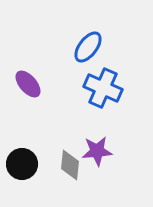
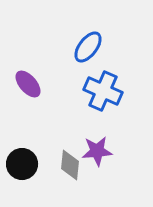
blue cross: moved 3 px down
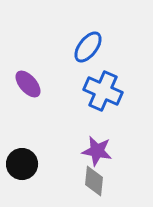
purple star: rotated 16 degrees clockwise
gray diamond: moved 24 px right, 16 px down
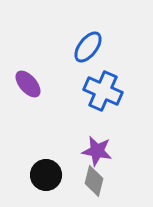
black circle: moved 24 px right, 11 px down
gray diamond: rotated 8 degrees clockwise
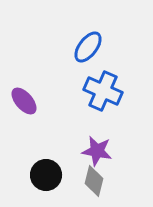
purple ellipse: moved 4 px left, 17 px down
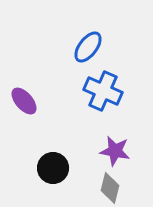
purple star: moved 18 px right
black circle: moved 7 px right, 7 px up
gray diamond: moved 16 px right, 7 px down
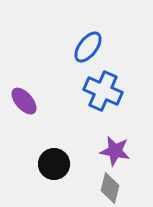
black circle: moved 1 px right, 4 px up
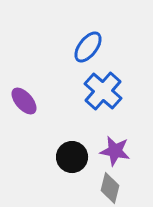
blue cross: rotated 18 degrees clockwise
black circle: moved 18 px right, 7 px up
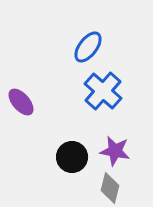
purple ellipse: moved 3 px left, 1 px down
